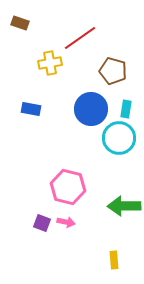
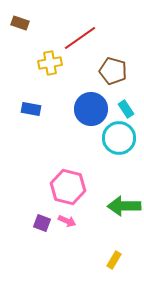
cyan rectangle: rotated 42 degrees counterclockwise
pink arrow: moved 1 px right, 1 px up; rotated 12 degrees clockwise
yellow rectangle: rotated 36 degrees clockwise
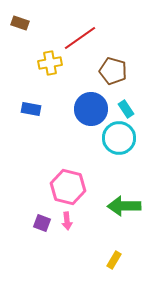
pink arrow: rotated 60 degrees clockwise
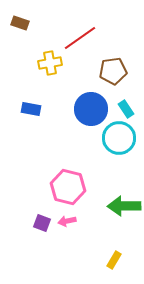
brown pentagon: rotated 24 degrees counterclockwise
pink arrow: rotated 84 degrees clockwise
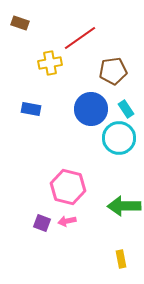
yellow rectangle: moved 7 px right, 1 px up; rotated 42 degrees counterclockwise
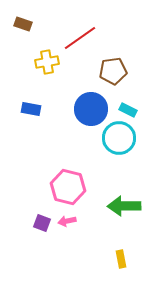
brown rectangle: moved 3 px right, 1 px down
yellow cross: moved 3 px left, 1 px up
cyan rectangle: moved 2 px right, 1 px down; rotated 30 degrees counterclockwise
